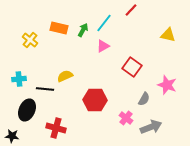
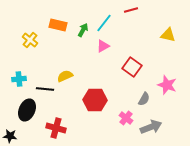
red line: rotated 32 degrees clockwise
orange rectangle: moved 1 px left, 3 px up
black star: moved 2 px left
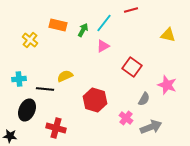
red hexagon: rotated 15 degrees clockwise
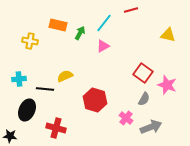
green arrow: moved 3 px left, 3 px down
yellow cross: moved 1 px down; rotated 28 degrees counterclockwise
red square: moved 11 px right, 6 px down
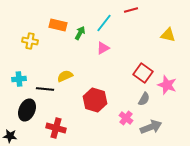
pink triangle: moved 2 px down
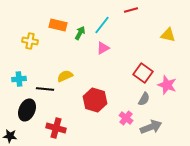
cyan line: moved 2 px left, 2 px down
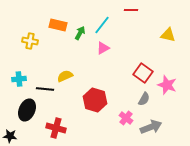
red line: rotated 16 degrees clockwise
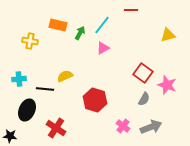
yellow triangle: rotated 28 degrees counterclockwise
pink cross: moved 3 px left, 8 px down
red cross: rotated 18 degrees clockwise
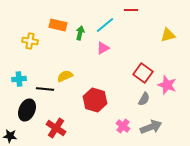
cyan line: moved 3 px right; rotated 12 degrees clockwise
green arrow: rotated 16 degrees counterclockwise
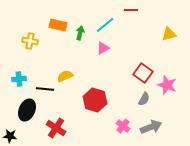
yellow triangle: moved 1 px right, 1 px up
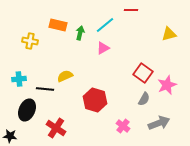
pink star: rotated 30 degrees clockwise
gray arrow: moved 8 px right, 4 px up
